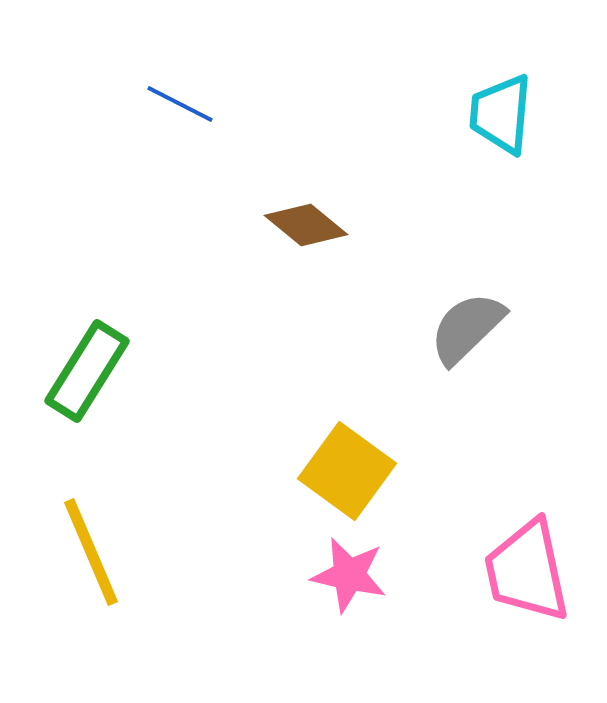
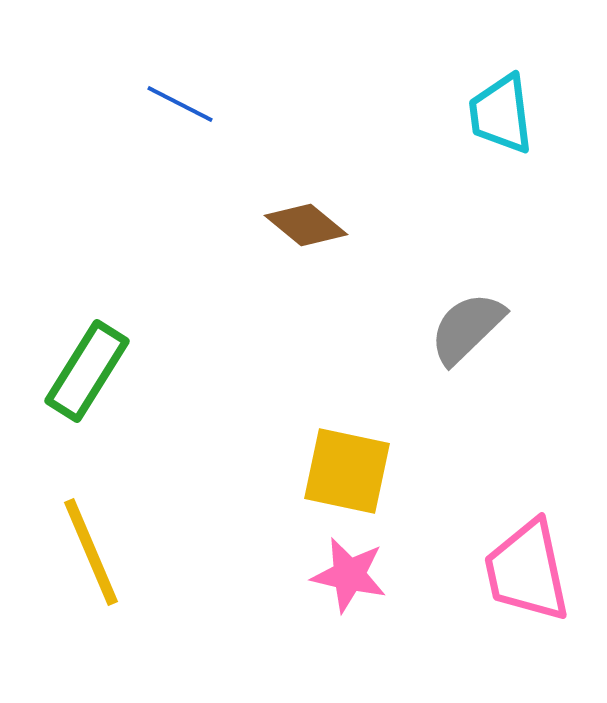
cyan trapezoid: rotated 12 degrees counterclockwise
yellow square: rotated 24 degrees counterclockwise
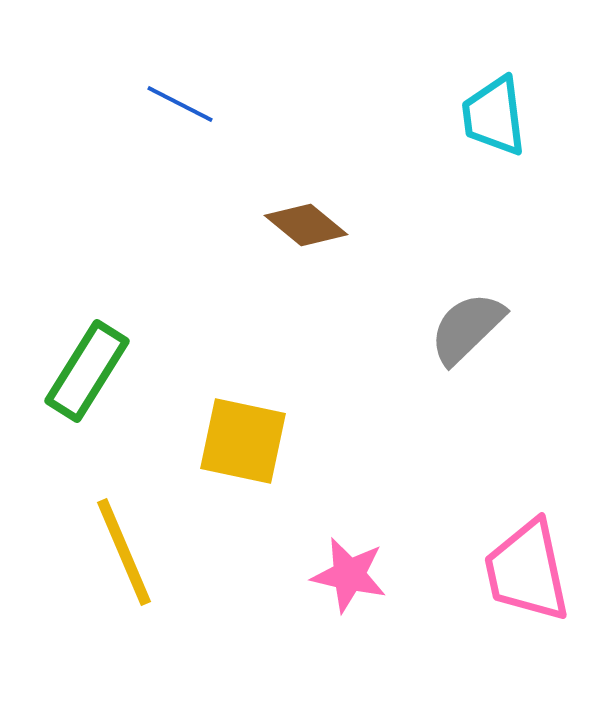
cyan trapezoid: moved 7 px left, 2 px down
yellow square: moved 104 px left, 30 px up
yellow line: moved 33 px right
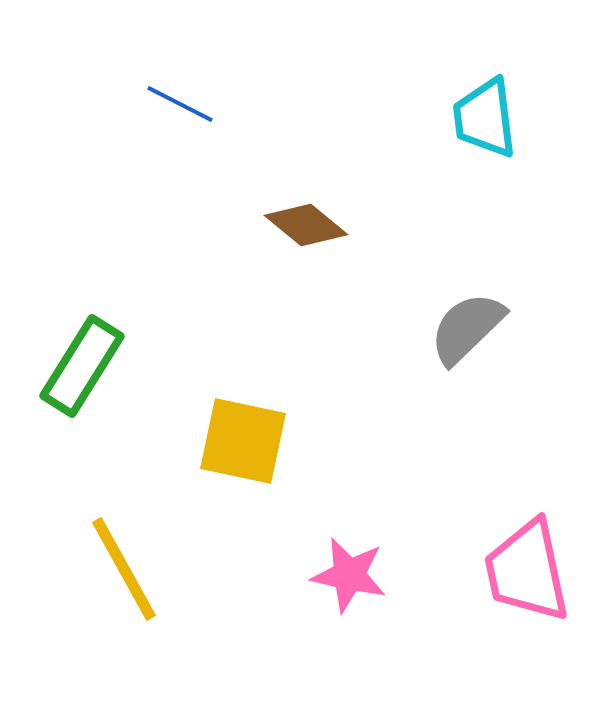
cyan trapezoid: moved 9 px left, 2 px down
green rectangle: moved 5 px left, 5 px up
yellow line: moved 17 px down; rotated 6 degrees counterclockwise
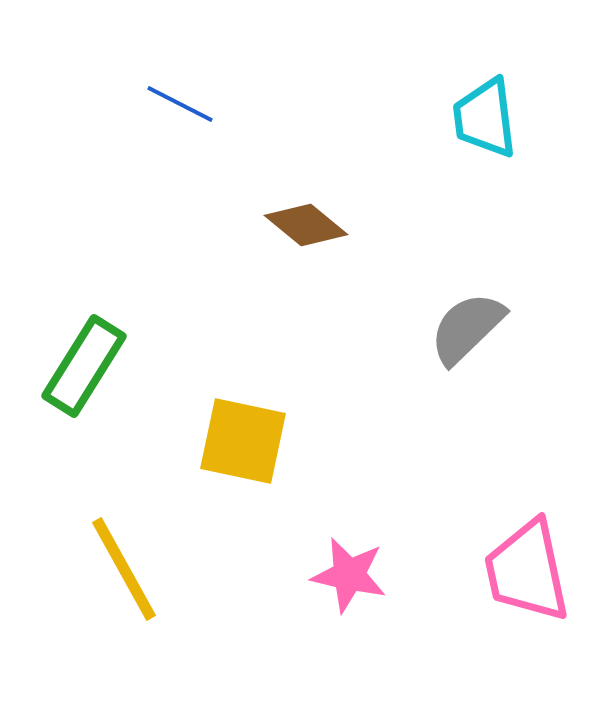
green rectangle: moved 2 px right
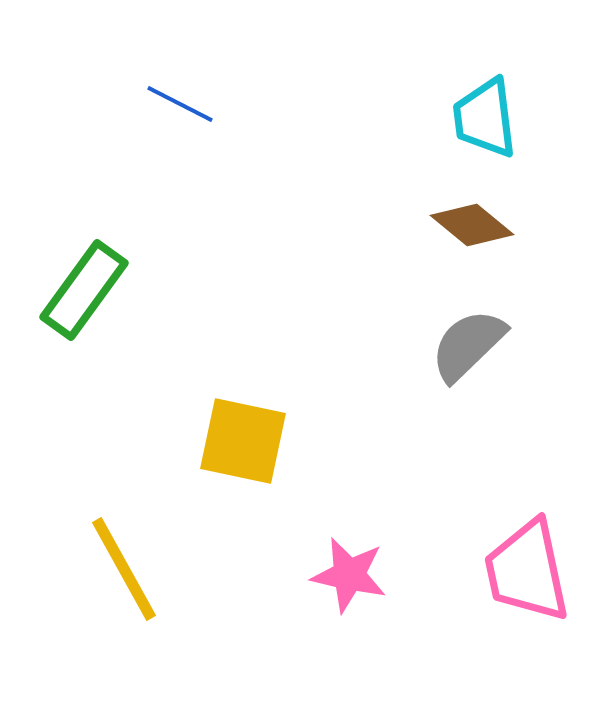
brown diamond: moved 166 px right
gray semicircle: moved 1 px right, 17 px down
green rectangle: moved 76 px up; rotated 4 degrees clockwise
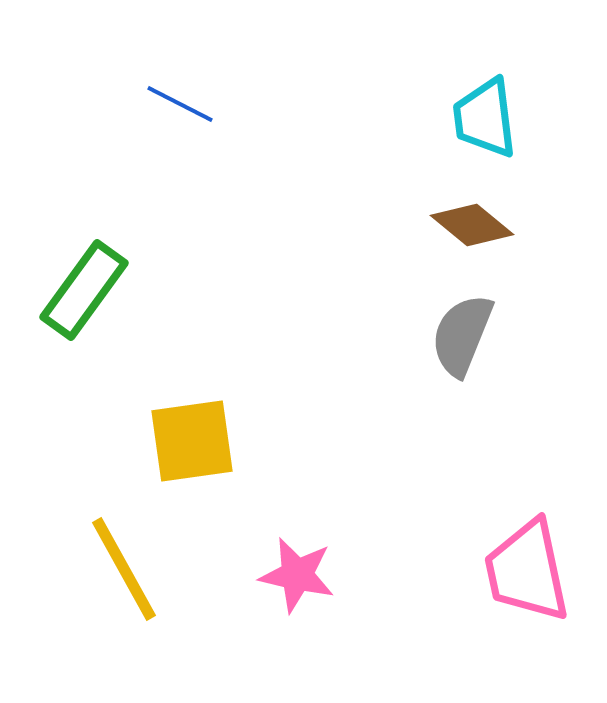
gray semicircle: moved 6 px left, 10 px up; rotated 24 degrees counterclockwise
yellow square: moved 51 px left; rotated 20 degrees counterclockwise
pink star: moved 52 px left
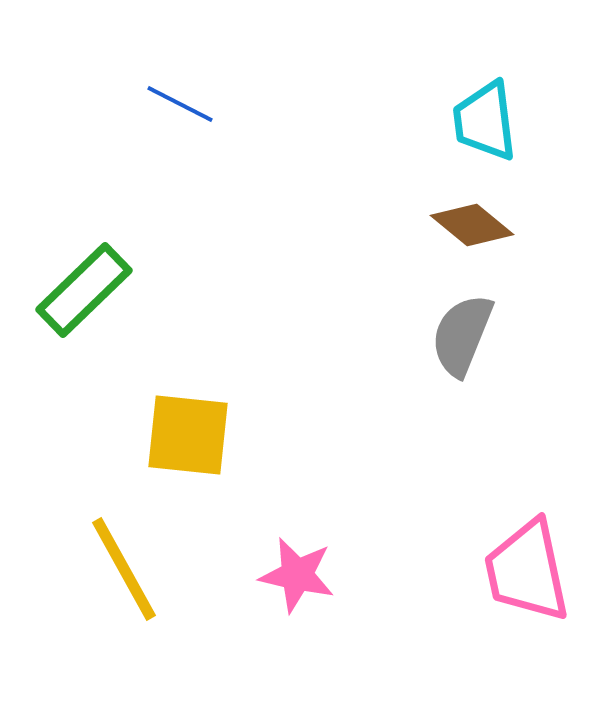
cyan trapezoid: moved 3 px down
green rectangle: rotated 10 degrees clockwise
yellow square: moved 4 px left, 6 px up; rotated 14 degrees clockwise
